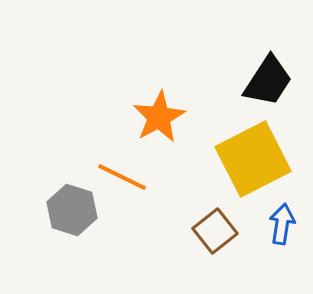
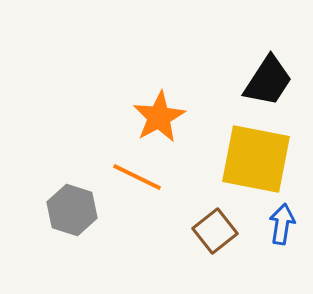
yellow square: moved 3 px right; rotated 38 degrees clockwise
orange line: moved 15 px right
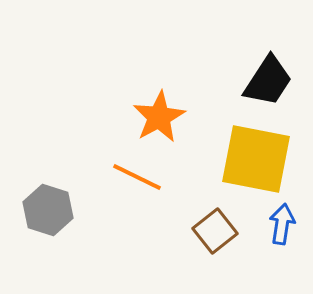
gray hexagon: moved 24 px left
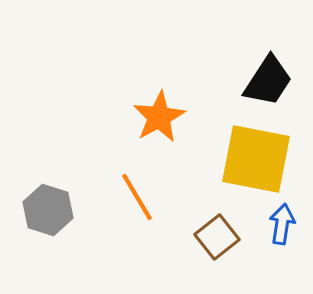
orange line: moved 20 px down; rotated 33 degrees clockwise
brown square: moved 2 px right, 6 px down
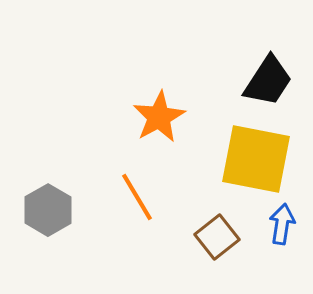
gray hexagon: rotated 12 degrees clockwise
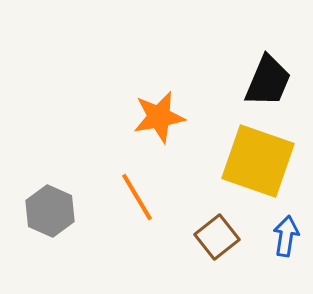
black trapezoid: rotated 10 degrees counterclockwise
orange star: rotated 18 degrees clockwise
yellow square: moved 2 px right, 2 px down; rotated 8 degrees clockwise
gray hexagon: moved 2 px right, 1 px down; rotated 6 degrees counterclockwise
blue arrow: moved 4 px right, 12 px down
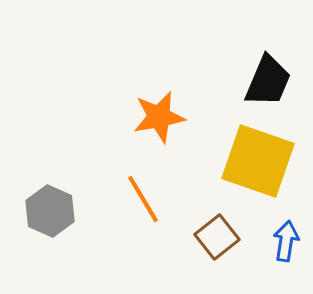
orange line: moved 6 px right, 2 px down
blue arrow: moved 5 px down
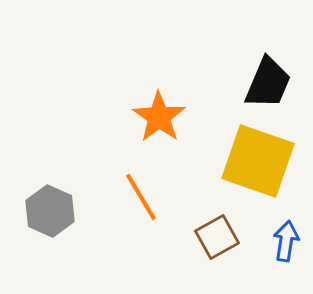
black trapezoid: moved 2 px down
orange star: rotated 26 degrees counterclockwise
orange line: moved 2 px left, 2 px up
brown square: rotated 9 degrees clockwise
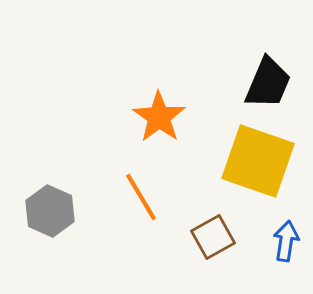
brown square: moved 4 px left
